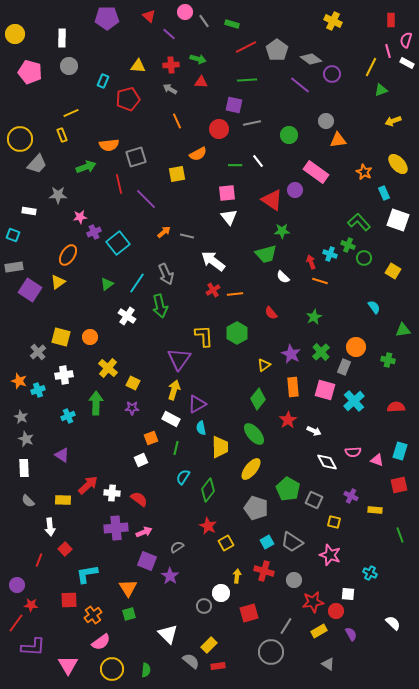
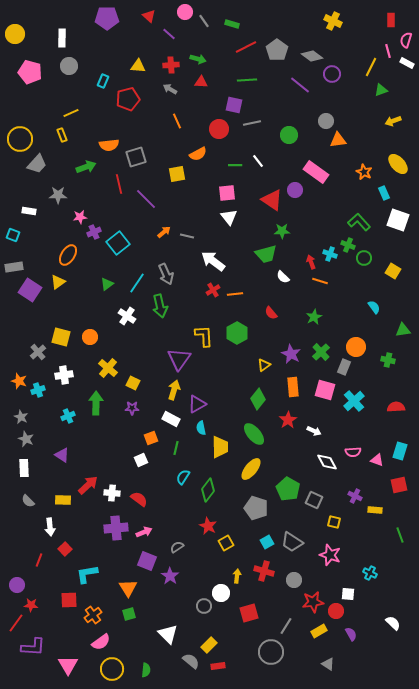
gray diamond at (311, 59): moved 1 px right, 3 px up
purple cross at (351, 496): moved 4 px right
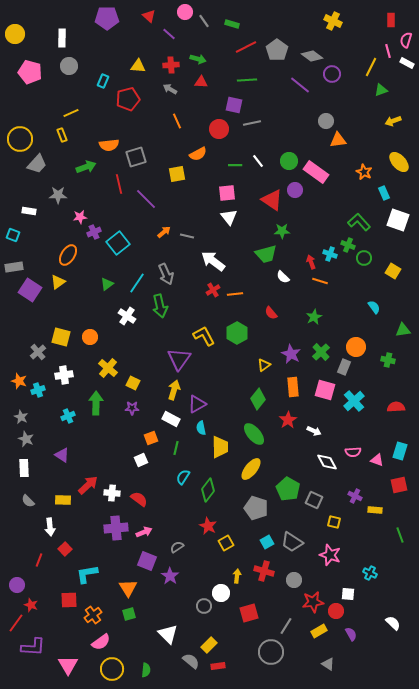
green circle at (289, 135): moved 26 px down
yellow ellipse at (398, 164): moved 1 px right, 2 px up
yellow L-shape at (204, 336): rotated 25 degrees counterclockwise
red star at (31, 605): rotated 16 degrees clockwise
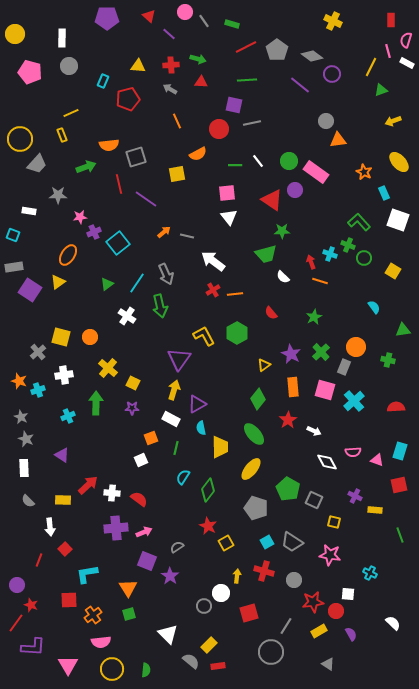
purple line at (146, 199): rotated 10 degrees counterclockwise
pink star at (330, 555): rotated 10 degrees counterclockwise
pink semicircle at (101, 642): rotated 30 degrees clockwise
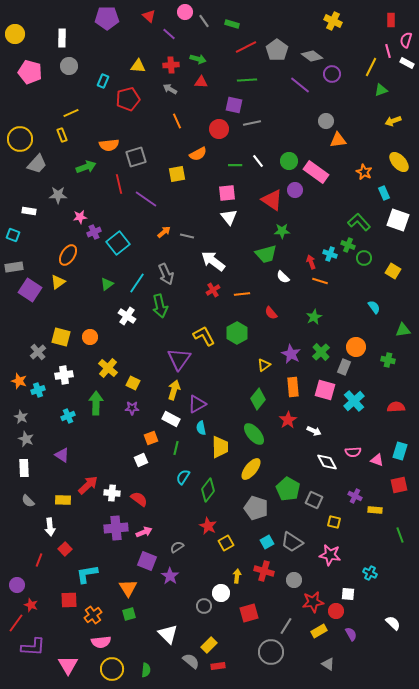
orange line at (235, 294): moved 7 px right
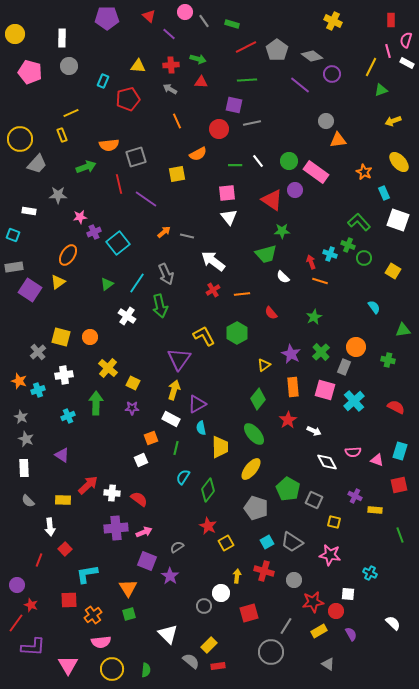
red semicircle at (396, 407): rotated 30 degrees clockwise
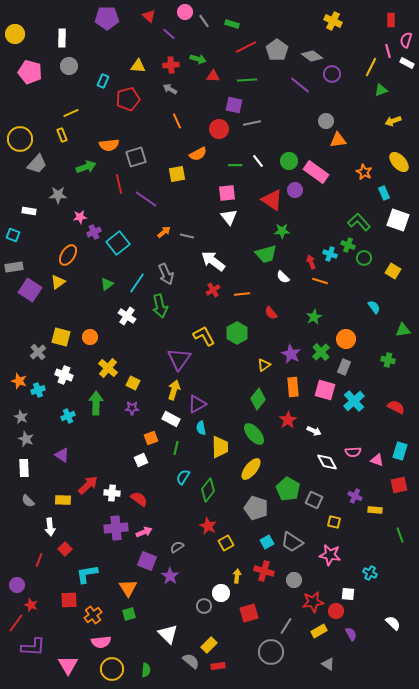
red triangle at (201, 82): moved 12 px right, 6 px up
orange circle at (356, 347): moved 10 px left, 8 px up
white cross at (64, 375): rotated 30 degrees clockwise
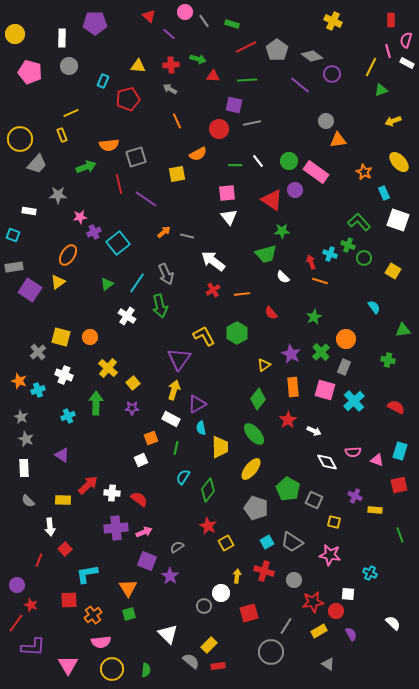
purple pentagon at (107, 18): moved 12 px left, 5 px down
yellow square at (133, 383): rotated 24 degrees clockwise
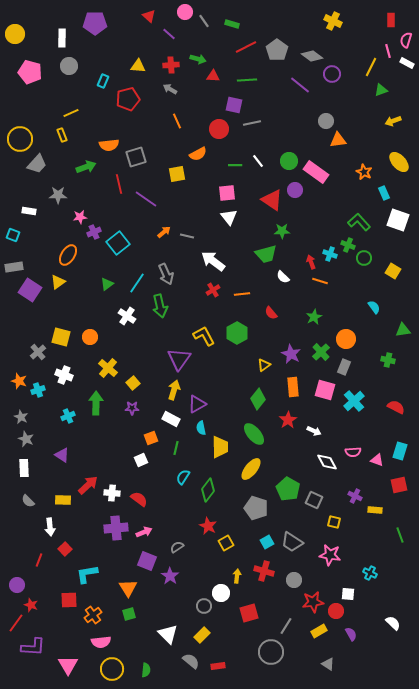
yellow rectangle at (209, 645): moved 7 px left, 10 px up
